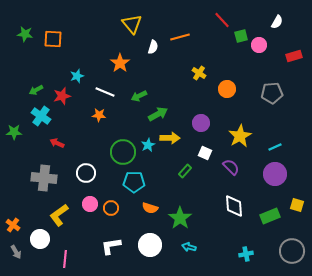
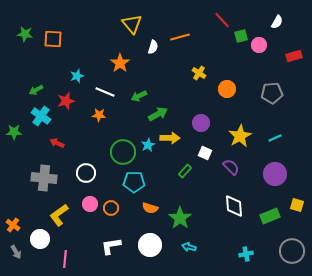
red star at (62, 96): moved 4 px right, 5 px down
cyan line at (275, 147): moved 9 px up
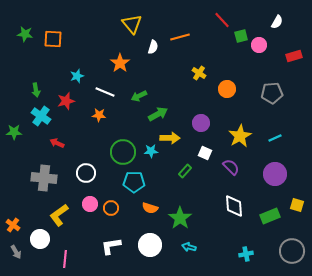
green arrow at (36, 90): rotated 72 degrees counterclockwise
cyan star at (148, 145): moved 3 px right, 6 px down; rotated 24 degrees clockwise
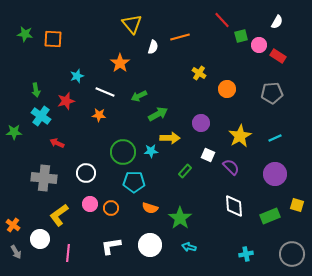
red rectangle at (294, 56): moved 16 px left; rotated 49 degrees clockwise
white square at (205, 153): moved 3 px right, 2 px down
gray circle at (292, 251): moved 3 px down
pink line at (65, 259): moved 3 px right, 6 px up
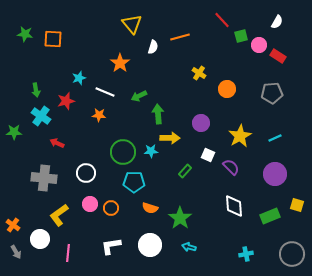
cyan star at (77, 76): moved 2 px right, 2 px down
green arrow at (158, 114): rotated 66 degrees counterclockwise
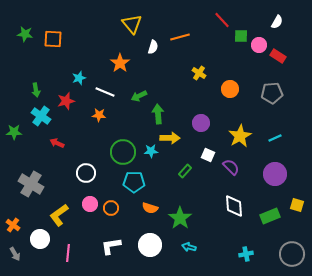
green square at (241, 36): rotated 16 degrees clockwise
orange circle at (227, 89): moved 3 px right
gray cross at (44, 178): moved 13 px left, 6 px down; rotated 25 degrees clockwise
gray arrow at (16, 252): moved 1 px left, 2 px down
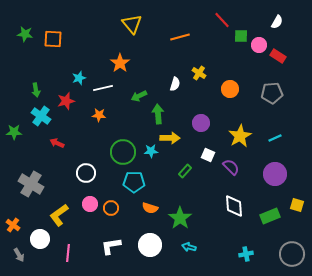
white semicircle at (153, 47): moved 22 px right, 37 px down
white line at (105, 92): moved 2 px left, 4 px up; rotated 36 degrees counterclockwise
gray arrow at (15, 254): moved 4 px right, 1 px down
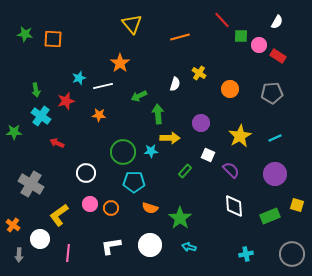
white line at (103, 88): moved 2 px up
purple semicircle at (231, 167): moved 3 px down
gray arrow at (19, 255): rotated 32 degrees clockwise
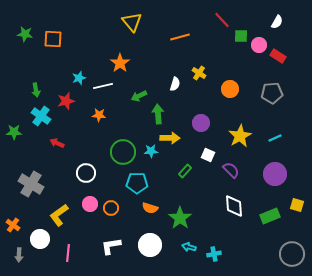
yellow triangle at (132, 24): moved 2 px up
cyan pentagon at (134, 182): moved 3 px right, 1 px down
cyan cross at (246, 254): moved 32 px left
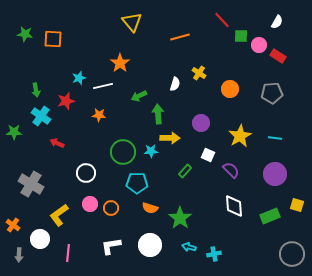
cyan line at (275, 138): rotated 32 degrees clockwise
